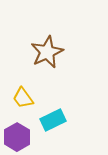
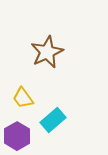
cyan rectangle: rotated 15 degrees counterclockwise
purple hexagon: moved 1 px up
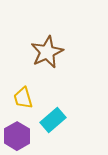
yellow trapezoid: rotated 20 degrees clockwise
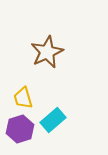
purple hexagon: moved 3 px right, 7 px up; rotated 12 degrees clockwise
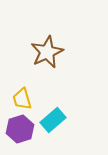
yellow trapezoid: moved 1 px left, 1 px down
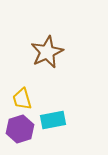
cyan rectangle: rotated 30 degrees clockwise
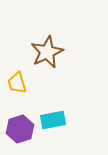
yellow trapezoid: moved 5 px left, 16 px up
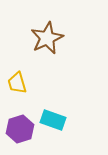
brown star: moved 14 px up
cyan rectangle: rotated 30 degrees clockwise
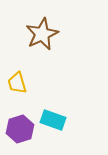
brown star: moved 5 px left, 4 px up
